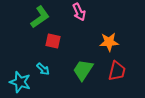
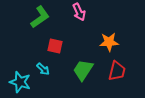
red square: moved 2 px right, 5 px down
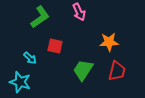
cyan arrow: moved 13 px left, 11 px up
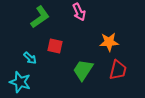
red trapezoid: moved 1 px right, 1 px up
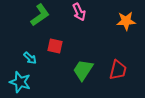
green L-shape: moved 2 px up
orange star: moved 17 px right, 21 px up
